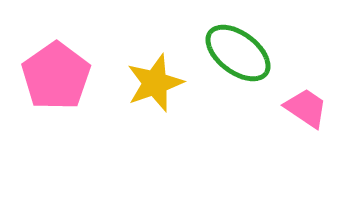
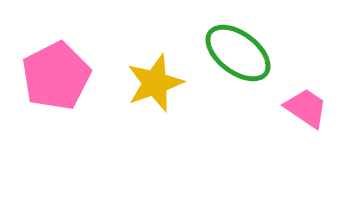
pink pentagon: rotated 8 degrees clockwise
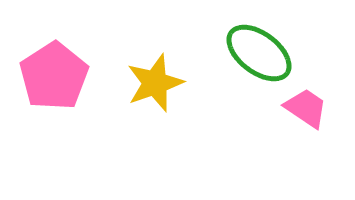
green ellipse: moved 21 px right
pink pentagon: moved 2 px left; rotated 6 degrees counterclockwise
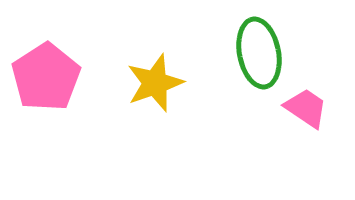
green ellipse: rotated 42 degrees clockwise
pink pentagon: moved 8 px left, 1 px down
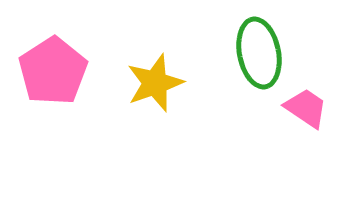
pink pentagon: moved 7 px right, 6 px up
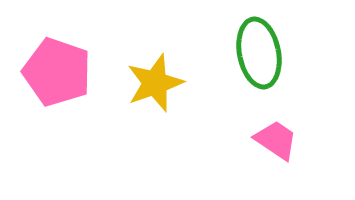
pink pentagon: moved 4 px right, 1 px down; rotated 20 degrees counterclockwise
pink trapezoid: moved 30 px left, 32 px down
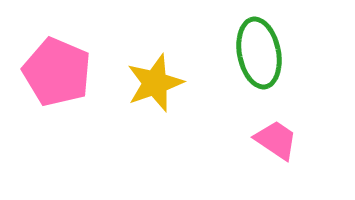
pink pentagon: rotated 4 degrees clockwise
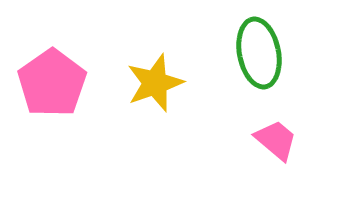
pink pentagon: moved 5 px left, 11 px down; rotated 14 degrees clockwise
pink trapezoid: rotated 6 degrees clockwise
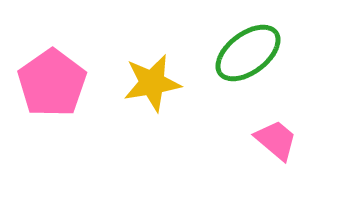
green ellipse: moved 11 px left; rotated 64 degrees clockwise
yellow star: moved 3 px left; rotated 10 degrees clockwise
